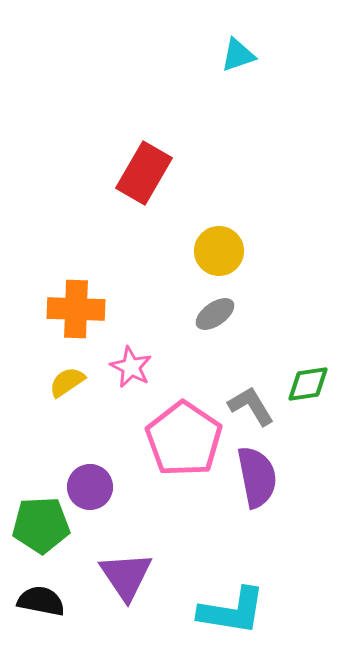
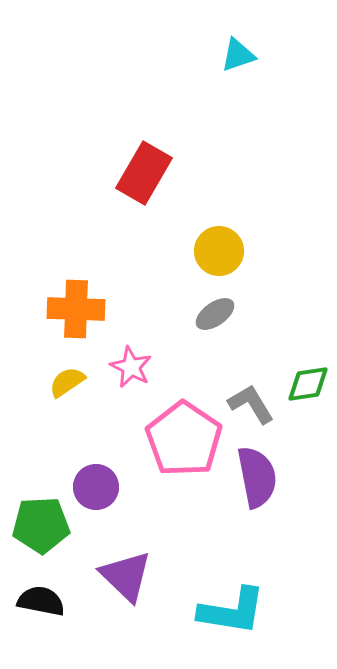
gray L-shape: moved 2 px up
purple circle: moved 6 px right
purple triangle: rotated 12 degrees counterclockwise
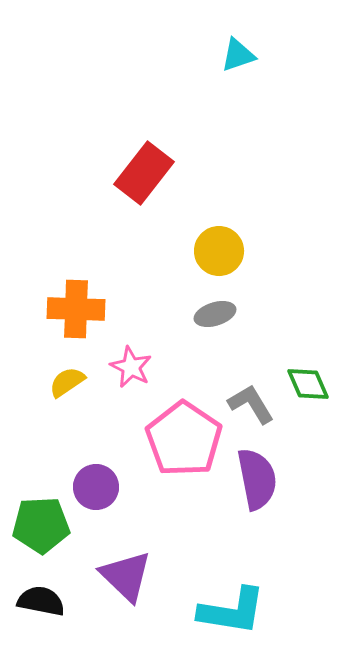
red rectangle: rotated 8 degrees clockwise
gray ellipse: rotated 18 degrees clockwise
green diamond: rotated 75 degrees clockwise
purple semicircle: moved 2 px down
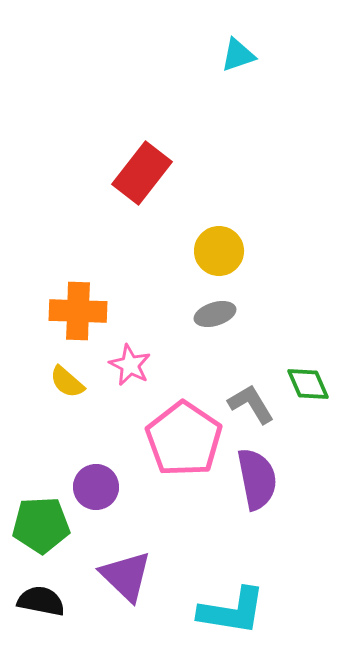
red rectangle: moved 2 px left
orange cross: moved 2 px right, 2 px down
pink star: moved 1 px left, 2 px up
yellow semicircle: rotated 105 degrees counterclockwise
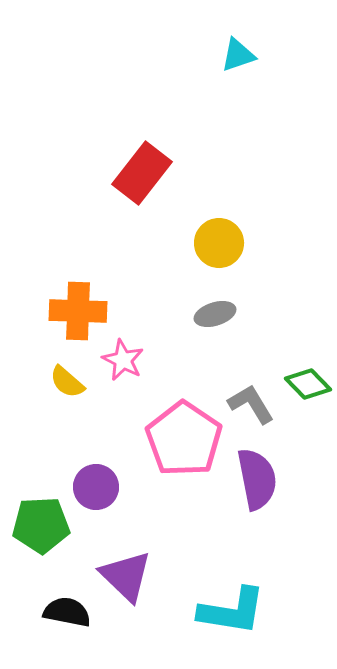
yellow circle: moved 8 px up
pink star: moved 7 px left, 5 px up
green diamond: rotated 21 degrees counterclockwise
black semicircle: moved 26 px right, 11 px down
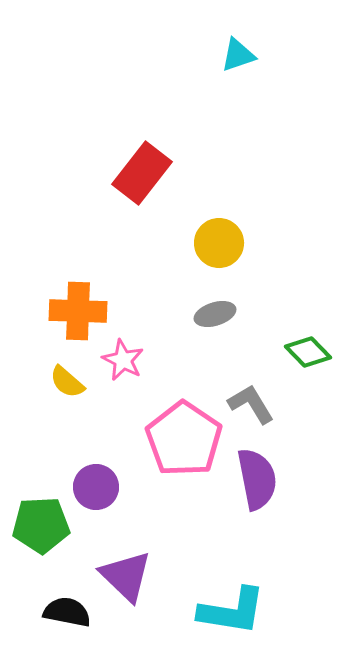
green diamond: moved 32 px up
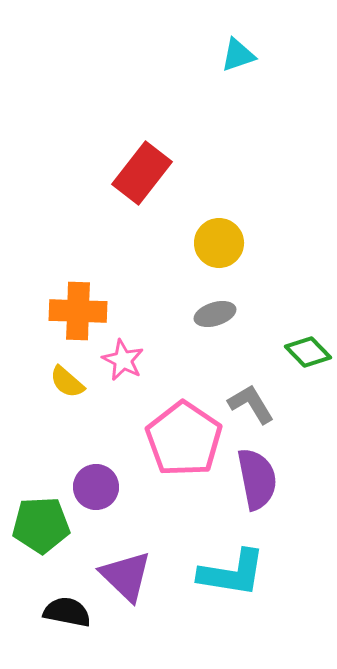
cyan L-shape: moved 38 px up
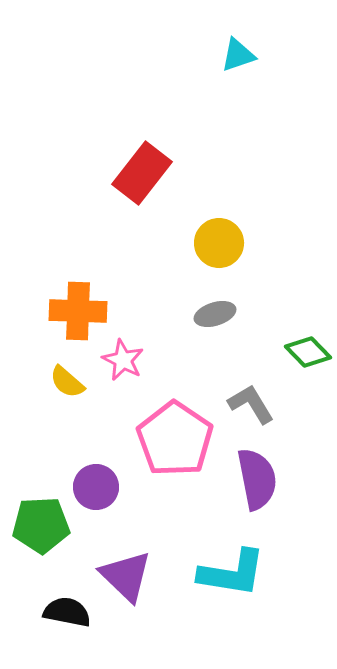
pink pentagon: moved 9 px left
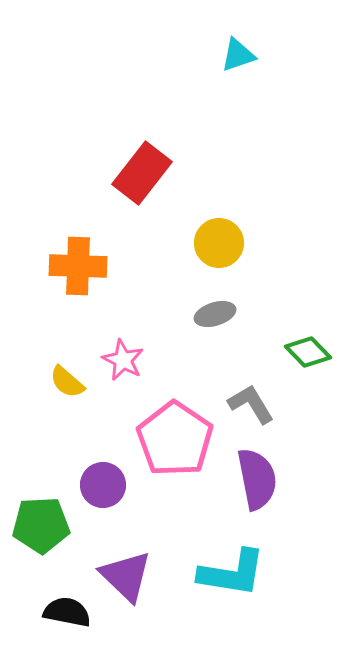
orange cross: moved 45 px up
purple circle: moved 7 px right, 2 px up
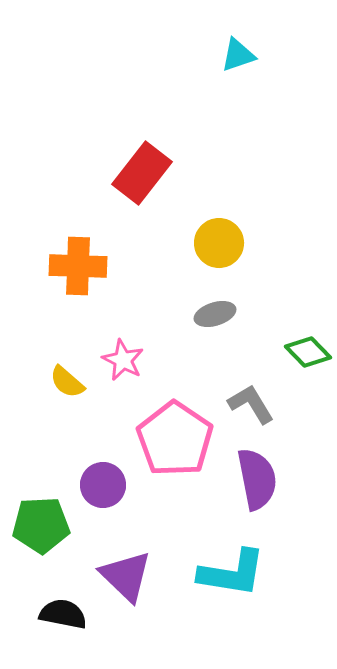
black semicircle: moved 4 px left, 2 px down
